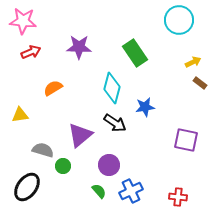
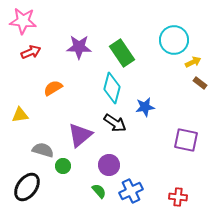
cyan circle: moved 5 px left, 20 px down
green rectangle: moved 13 px left
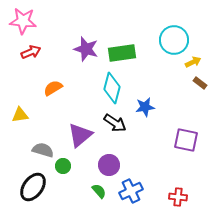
purple star: moved 7 px right, 2 px down; rotated 15 degrees clockwise
green rectangle: rotated 64 degrees counterclockwise
black ellipse: moved 6 px right
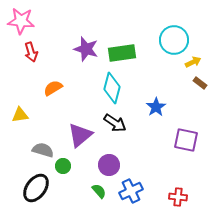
pink star: moved 2 px left
red arrow: rotated 96 degrees clockwise
blue star: moved 11 px right; rotated 24 degrees counterclockwise
black ellipse: moved 3 px right, 1 px down
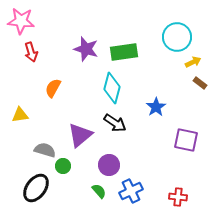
cyan circle: moved 3 px right, 3 px up
green rectangle: moved 2 px right, 1 px up
orange semicircle: rotated 30 degrees counterclockwise
gray semicircle: moved 2 px right
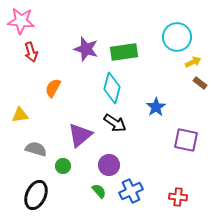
gray semicircle: moved 9 px left, 1 px up
black ellipse: moved 7 px down; rotated 12 degrees counterclockwise
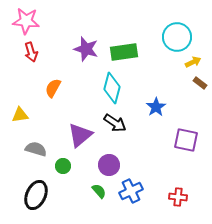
pink star: moved 5 px right
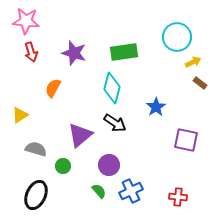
purple star: moved 12 px left, 4 px down
yellow triangle: rotated 24 degrees counterclockwise
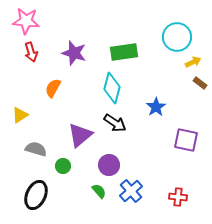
blue cross: rotated 15 degrees counterclockwise
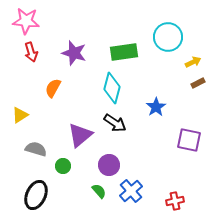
cyan circle: moved 9 px left
brown rectangle: moved 2 px left; rotated 64 degrees counterclockwise
purple square: moved 3 px right
red cross: moved 3 px left, 4 px down; rotated 18 degrees counterclockwise
